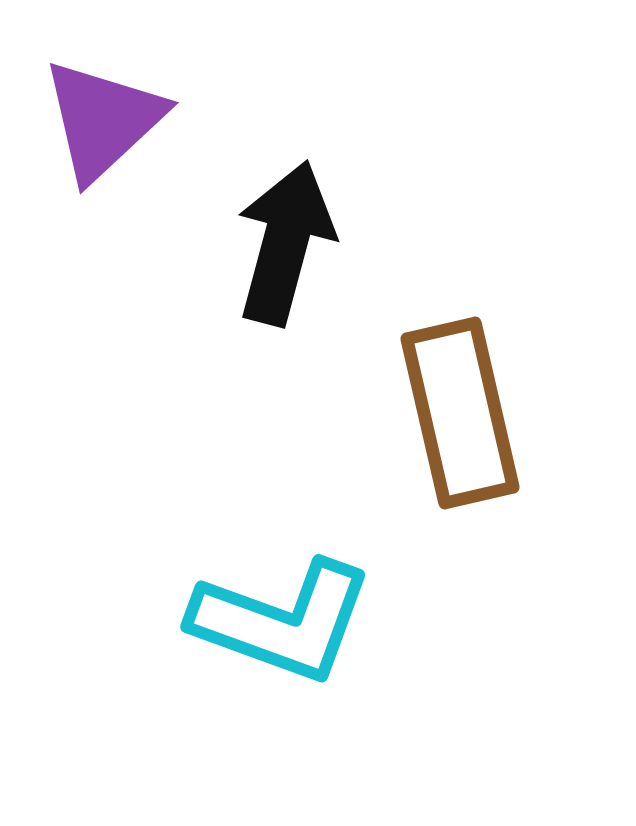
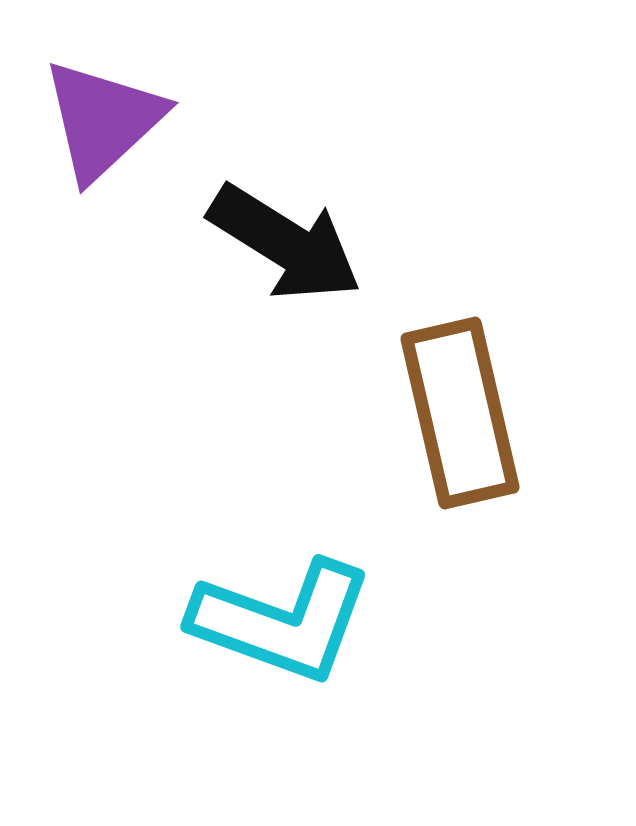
black arrow: rotated 107 degrees clockwise
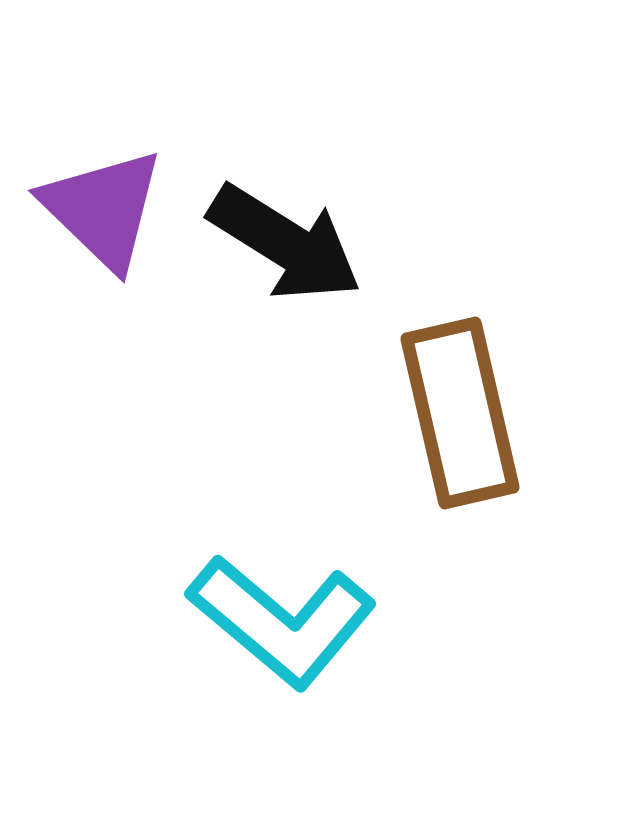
purple triangle: moved 89 px down; rotated 33 degrees counterclockwise
cyan L-shape: rotated 20 degrees clockwise
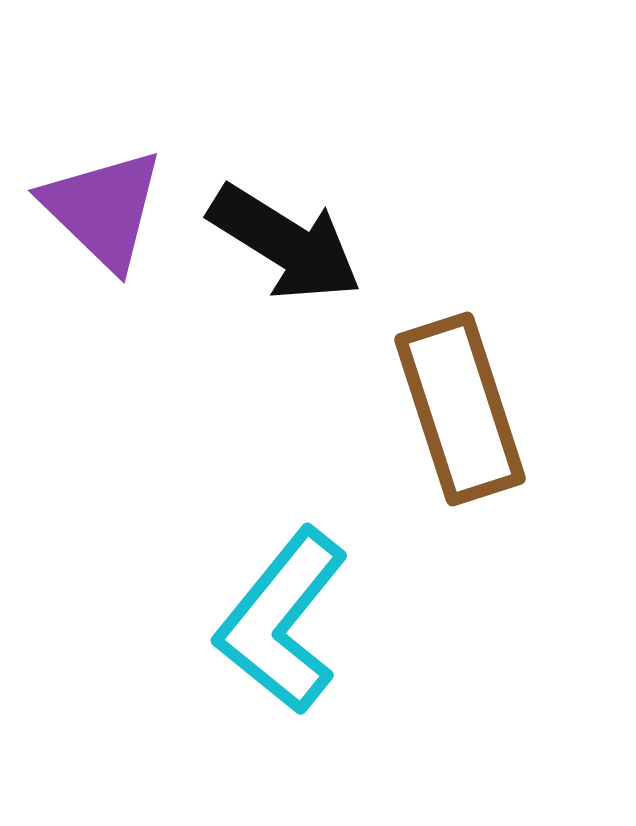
brown rectangle: moved 4 px up; rotated 5 degrees counterclockwise
cyan L-shape: rotated 89 degrees clockwise
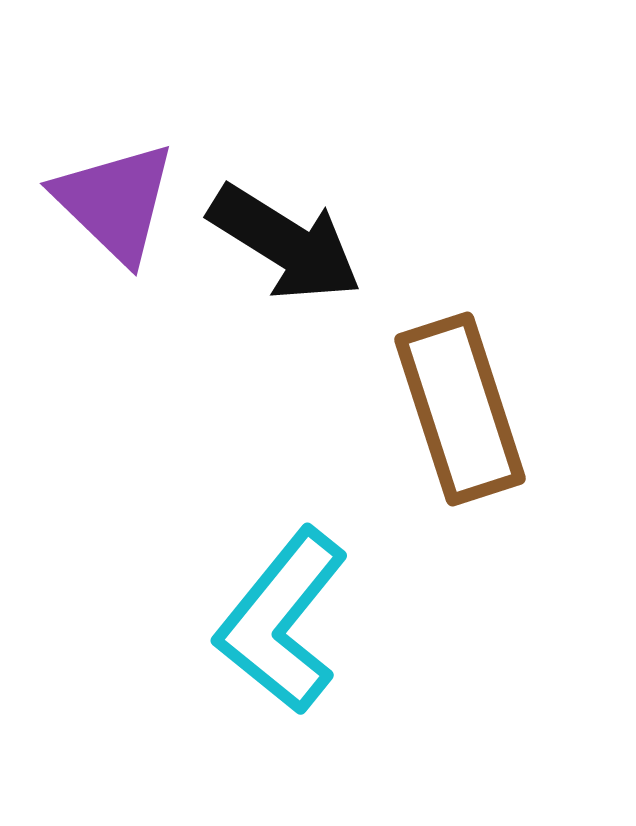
purple triangle: moved 12 px right, 7 px up
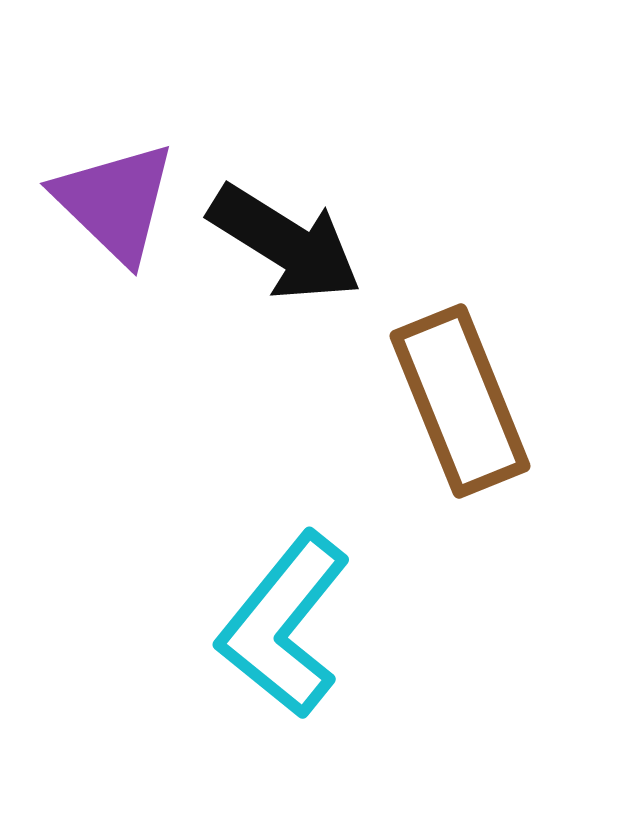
brown rectangle: moved 8 px up; rotated 4 degrees counterclockwise
cyan L-shape: moved 2 px right, 4 px down
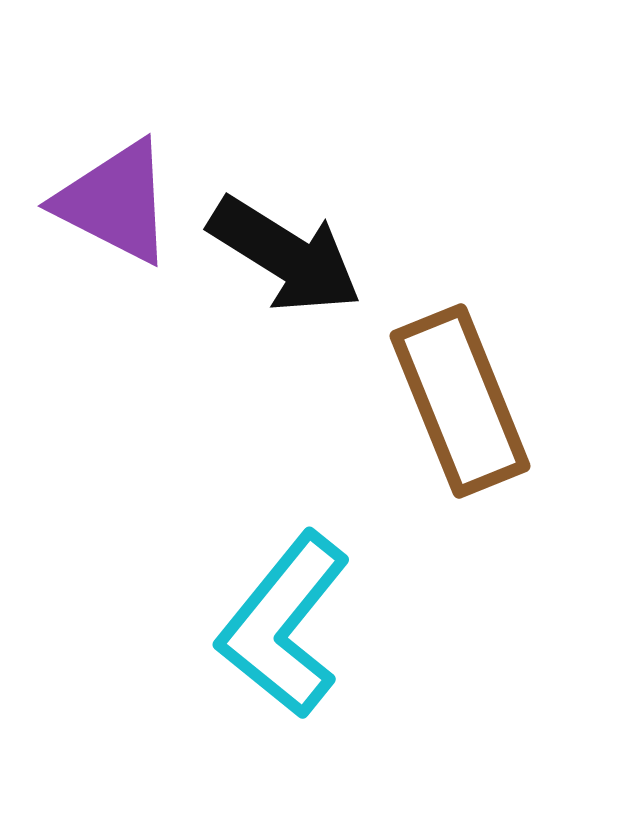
purple triangle: rotated 17 degrees counterclockwise
black arrow: moved 12 px down
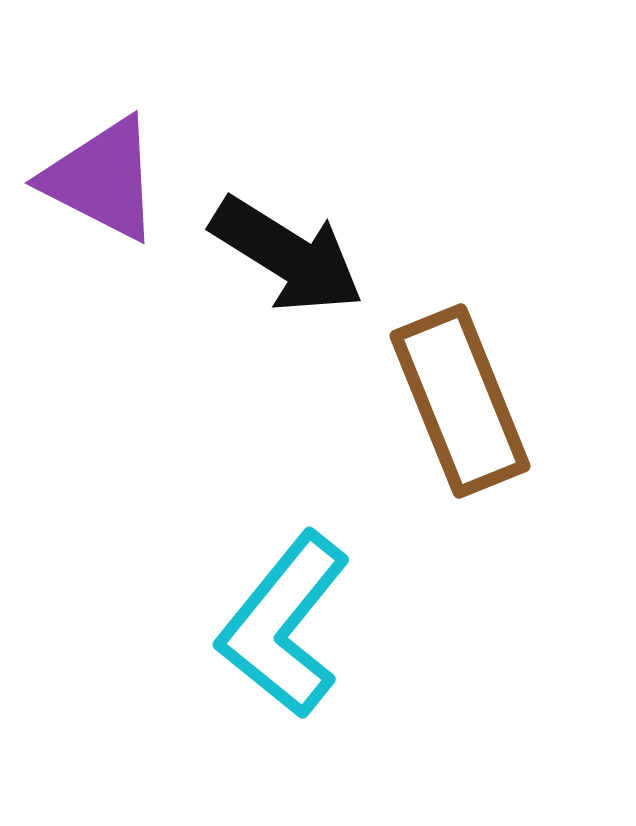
purple triangle: moved 13 px left, 23 px up
black arrow: moved 2 px right
